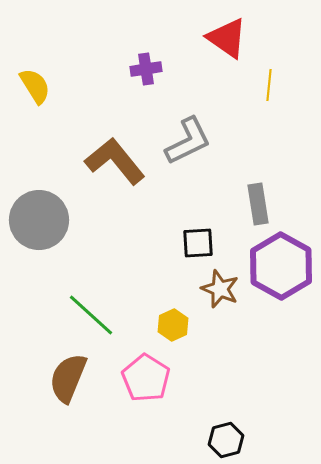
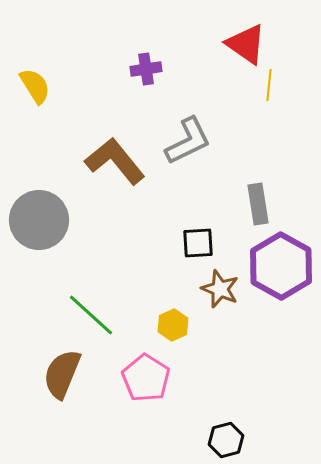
red triangle: moved 19 px right, 6 px down
brown semicircle: moved 6 px left, 4 px up
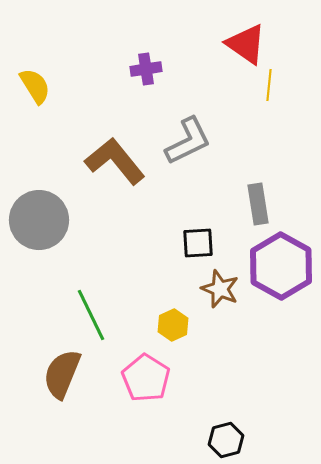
green line: rotated 22 degrees clockwise
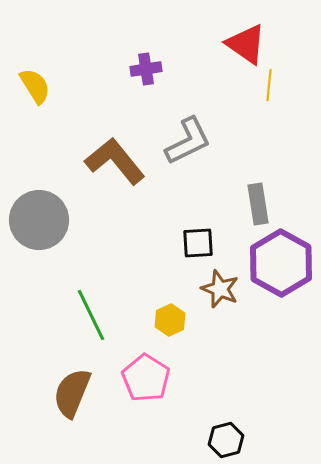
purple hexagon: moved 3 px up
yellow hexagon: moved 3 px left, 5 px up
brown semicircle: moved 10 px right, 19 px down
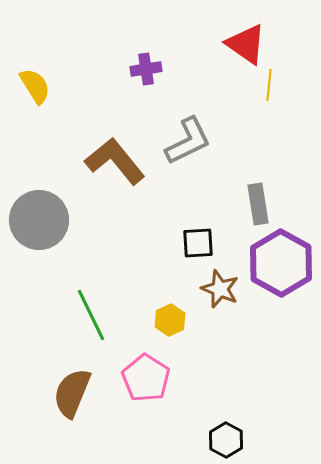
black hexagon: rotated 16 degrees counterclockwise
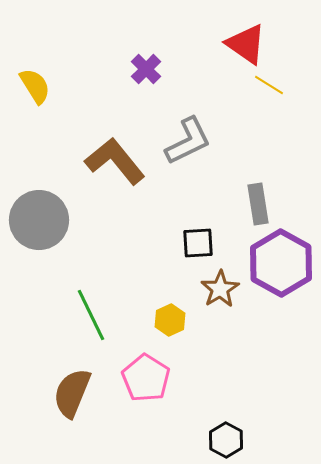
purple cross: rotated 36 degrees counterclockwise
yellow line: rotated 64 degrees counterclockwise
brown star: rotated 18 degrees clockwise
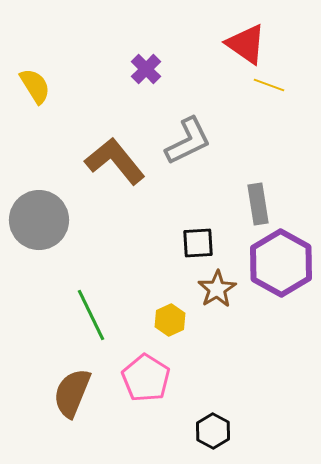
yellow line: rotated 12 degrees counterclockwise
brown star: moved 3 px left
black hexagon: moved 13 px left, 9 px up
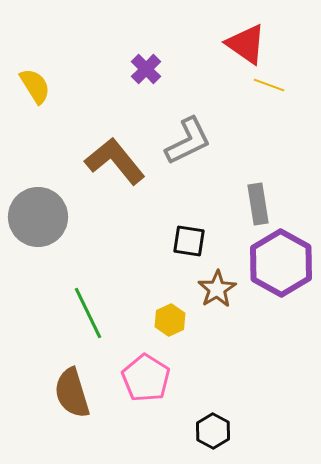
gray circle: moved 1 px left, 3 px up
black square: moved 9 px left, 2 px up; rotated 12 degrees clockwise
green line: moved 3 px left, 2 px up
brown semicircle: rotated 39 degrees counterclockwise
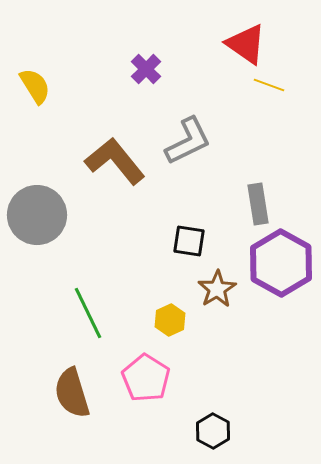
gray circle: moved 1 px left, 2 px up
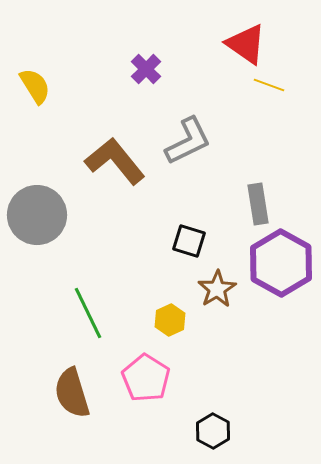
black square: rotated 8 degrees clockwise
